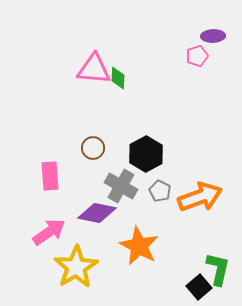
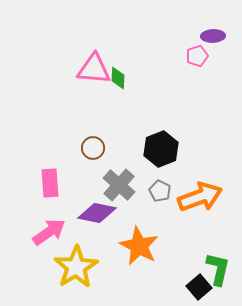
black hexagon: moved 15 px right, 5 px up; rotated 8 degrees clockwise
pink rectangle: moved 7 px down
gray cross: moved 2 px left, 1 px up; rotated 12 degrees clockwise
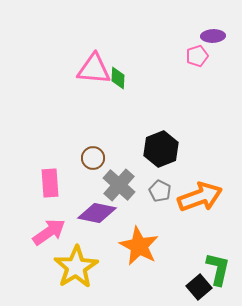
brown circle: moved 10 px down
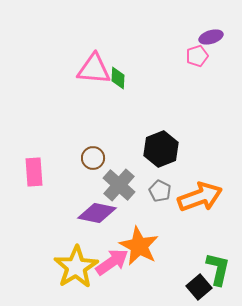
purple ellipse: moved 2 px left, 1 px down; rotated 15 degrees counterclockwise
pink rectangle: moved 16 px left, 11 px up
pink arrow: moved 63 px right, 30 px down
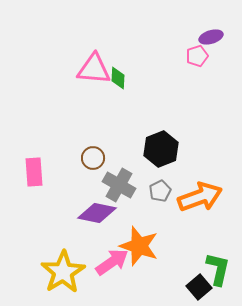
gray cross: rotated 12 degrees counterclockwise
gray pentagon: rotated 20 degrees clockwise
orange star: rotated 9 degrees counterclockwise
yellow star: moved 13 px left, 5 px down
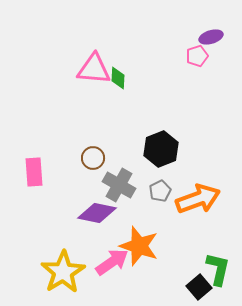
orange arrow: moved 2 px left, 2 px down
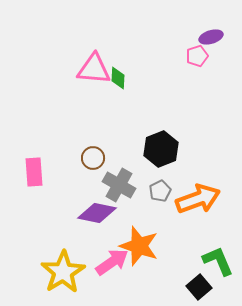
green L-shape: moved 8 px up; rotated 36 degrees counterclockwise
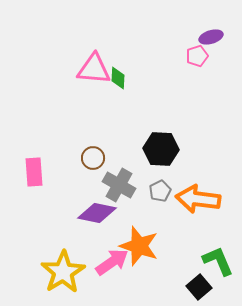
black hexagon: rotated 24 degrees clockwise
orange arrow: rotated 153 degrees counterclockwise
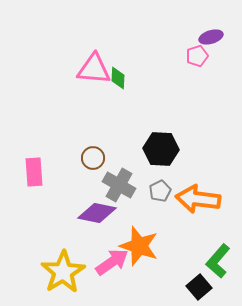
green L-shape: rotated 116 degrees counterclockwise
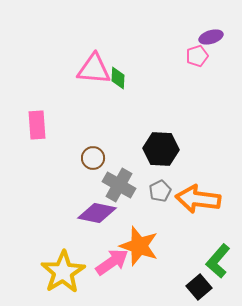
pink rectangle: moved 3 px right, 47 px up
